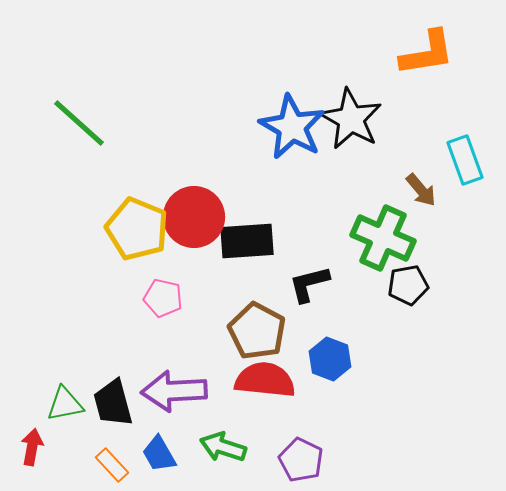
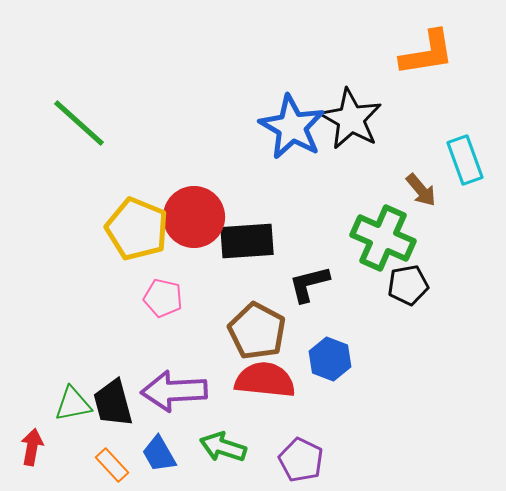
green triangle: moved 8 px right
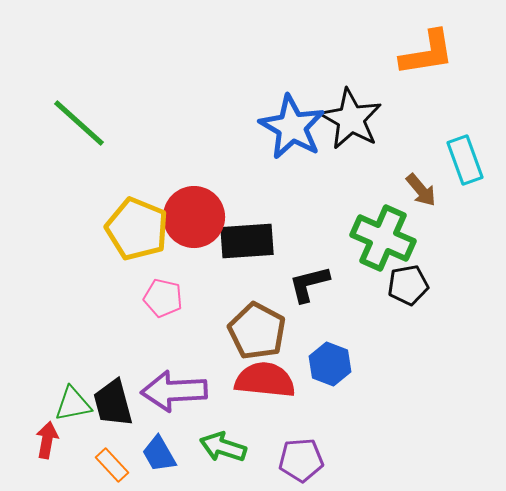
blue hexagon: moved 5 px down
red arrow: moved 15 px right, 7 px up
purple pentagon: rotated 30 degrees counterclockwise
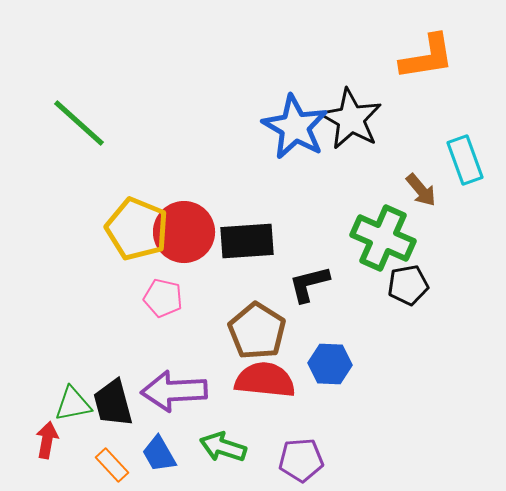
orange L-shape: moved 4 px down
blue star: moved 3 px right
red circle: moved 10 px left, 15 px down
brown pentagon: rotated 4 degrees clockwise
blue hexagon: rotated 18 degrees counterclockwise
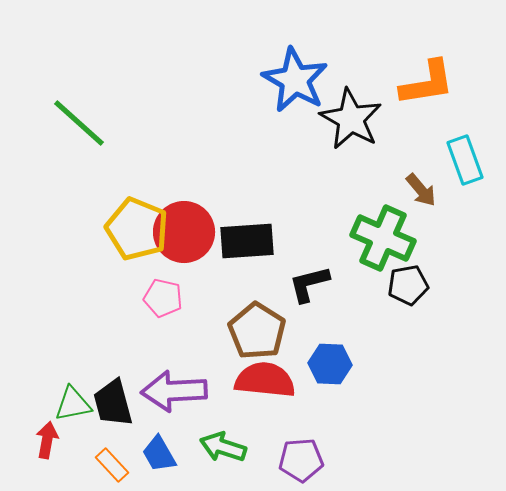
orange L-shape: moved 26 px down
blue star: moved 47 px up
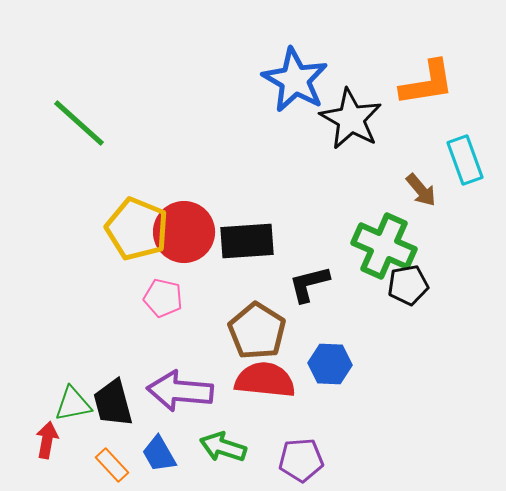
green cross: moved 1 px right, 8 px down
purple arrow: moved 6 px right; rotated 8 degrees clockwise
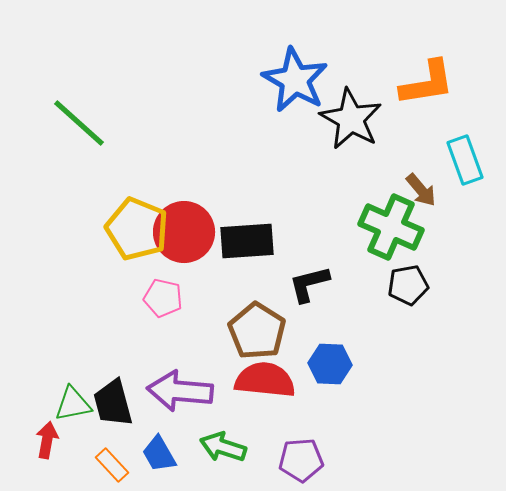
green cross: moved 7 px right, 19 px up
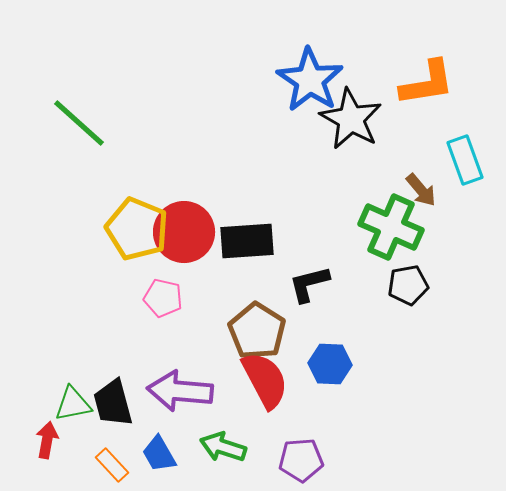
blue star: moved 15 px right; rotated 4 degrees clockwise
red semicircle: rotated 56 degrees clockwise
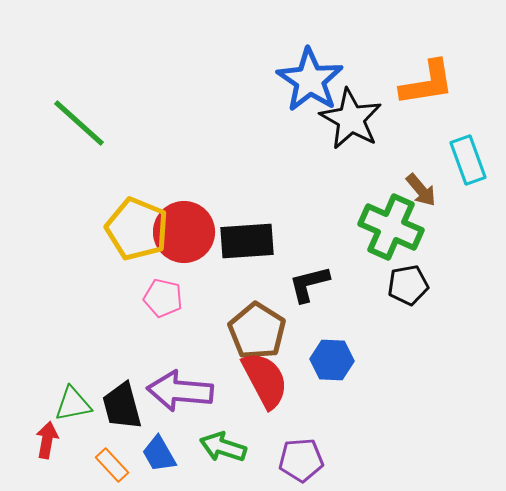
cyan rectangle: moved 3 px right
blue hexagon: moved 2 px right, 4 px up
black trapezoid: moved 9 px right, 3 px down
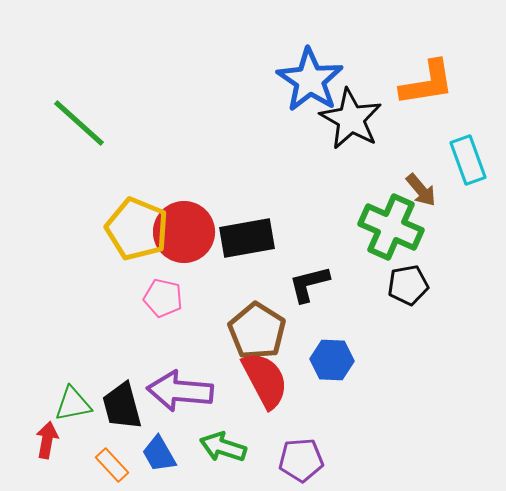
black rectangle: moved 3 px up; rotated 6 degrees counterclockwise
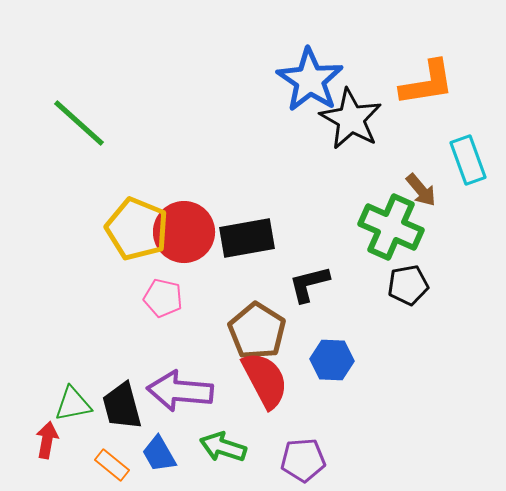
purple pentagon: moved 2 px right
orange rectangle: rotated 8 degrees counterclockwise
